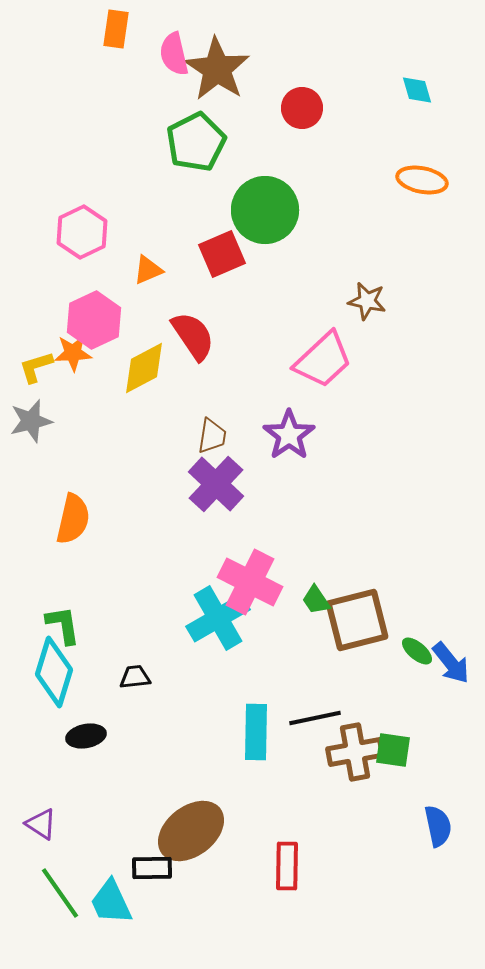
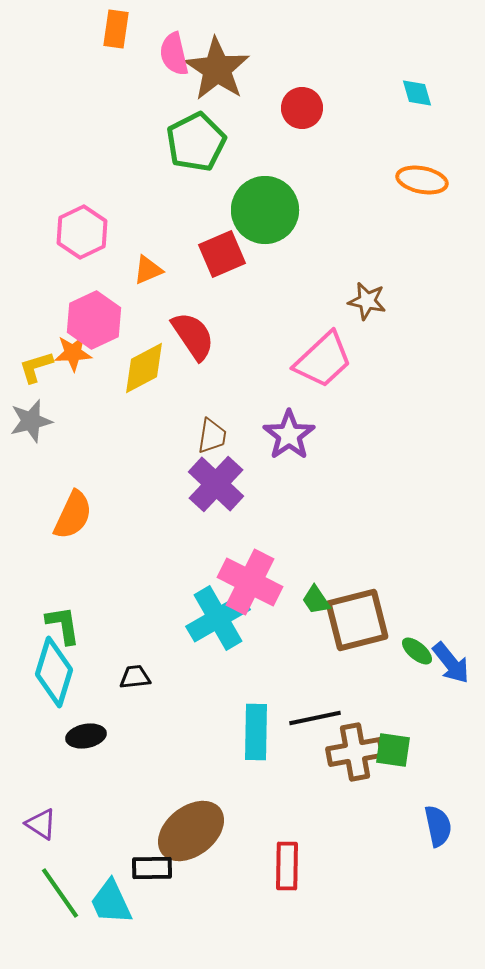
cyan diamond at (417, 90): moved 3 px down
orange semicircle at (73, 519): moved 4 px up; rotated 12 degrees clockwise
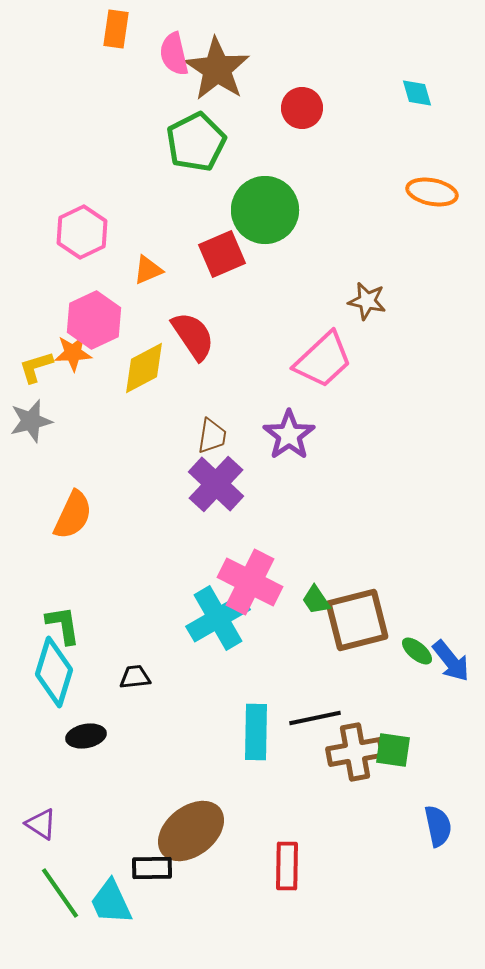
orange ellipse at (422, 180): moved 10 px right, 12 px down
blue arrow at (451, 663): moved 2 px up
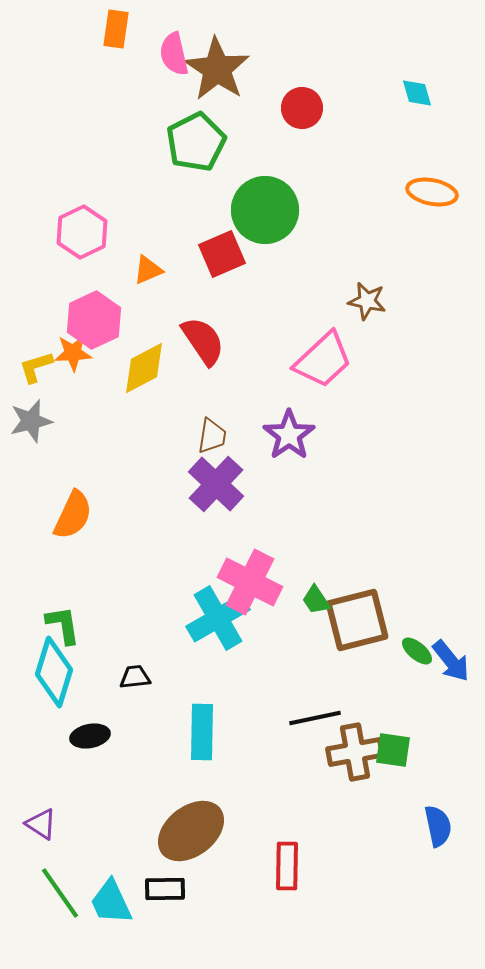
red semicircle at (193, 336): moved 10 px right, 5 px down
cyan rectangle at (256, 732): moved 54 px left
black ellipse at (86, 736): moved 4 px right
black rectangle at (152, 868): moved 13 px right, 21 px down
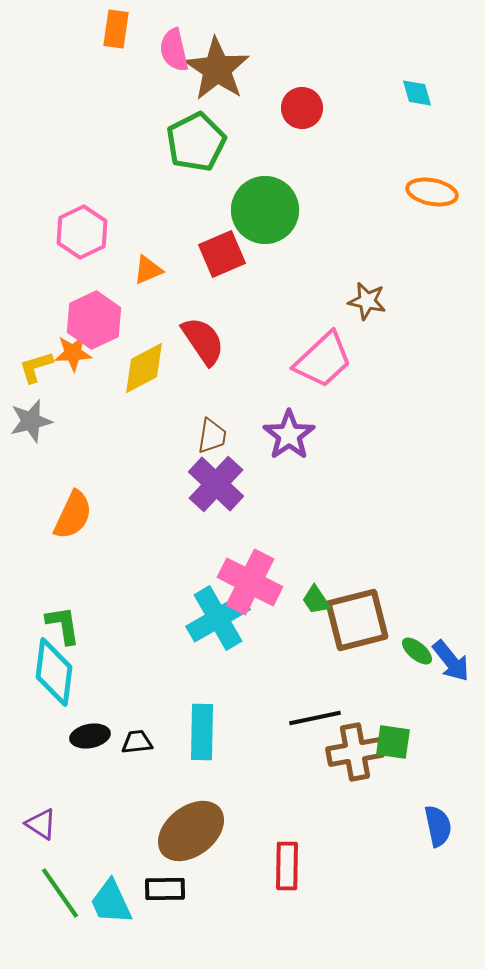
pink semicircle at (174, 54): moved 4 px up
cyan diamond at (54, 672): rotated 10 degrees counterclockwise
black trapezoid at (135, 677): moved 2 px right, 65 px down
green square at (393, 750): moved 8 px up
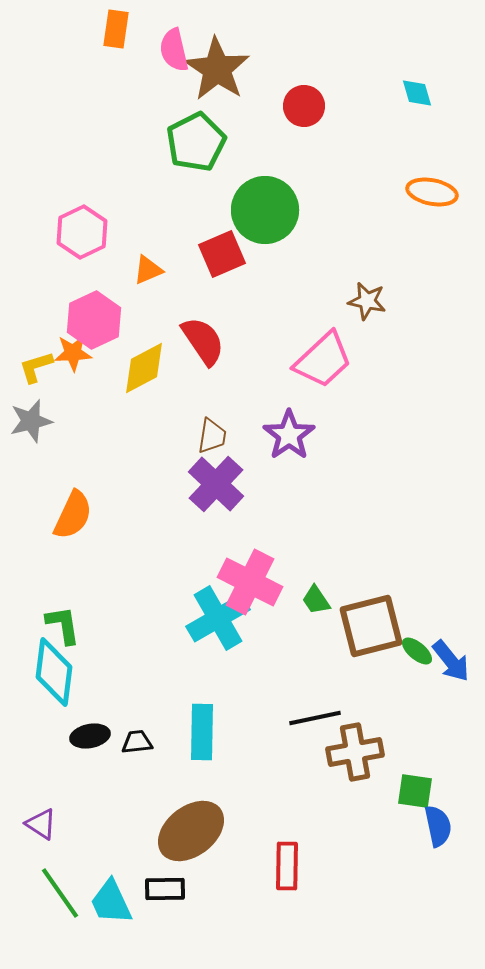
red circle at (302, 108): moved 2 px right, 2 px up
brown square at (357, 620): moved 14 px right, 6 px down
green square at (393, 742): moved 22 px right, 49 px down
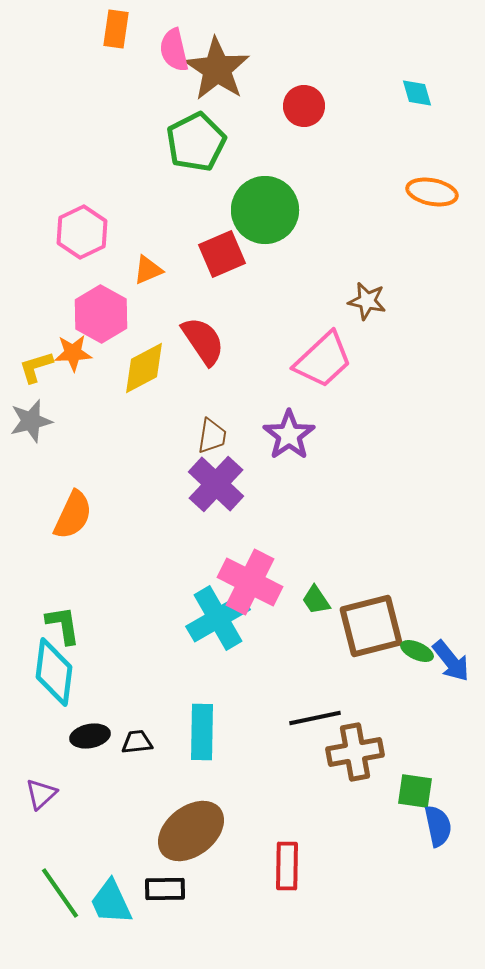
pink hexagon at (94, 320): moved 7 px right, 6 px up; rotated 6 degrees counterclockwise
green ellipse at (417, 651): rotated 16 degrees counterclockwise
purple triangle at (41, 824): moved 30 px up; rotated 44 degrees clockwise
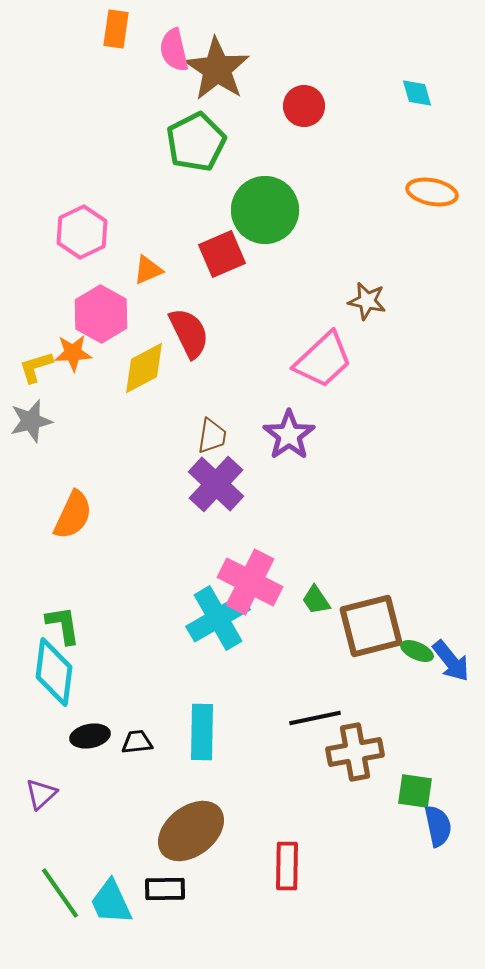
red semicircle at (203, 341): moved 14 px left, 8 px up; rotated 8 degrees clockwise
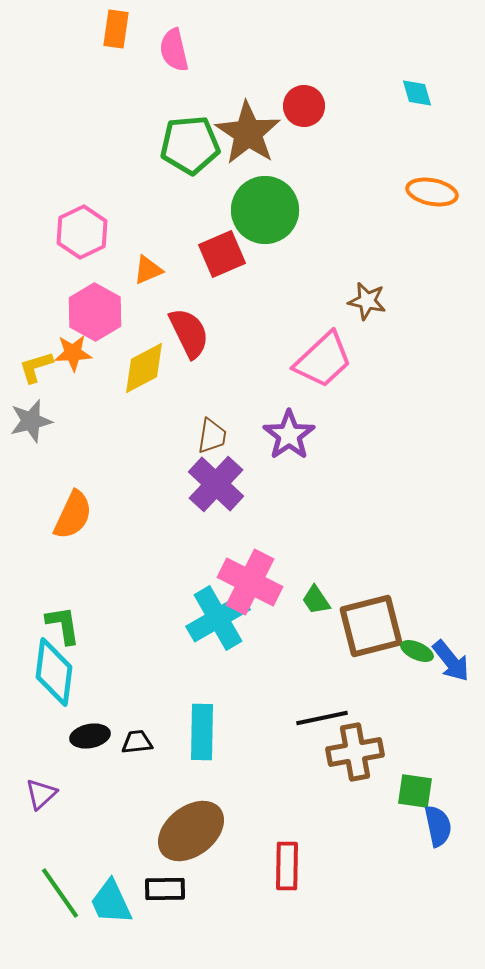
brown star at (217, 69): moved 31 px right, 64 px down
green pentagon at (196, 142): moved 6 px left, 3 px down; rotated 22 degrees clockwise
pink hexagon at (101, 314): moved 6 px left, 2 px up
black line at (315, 718): moved 7 px right
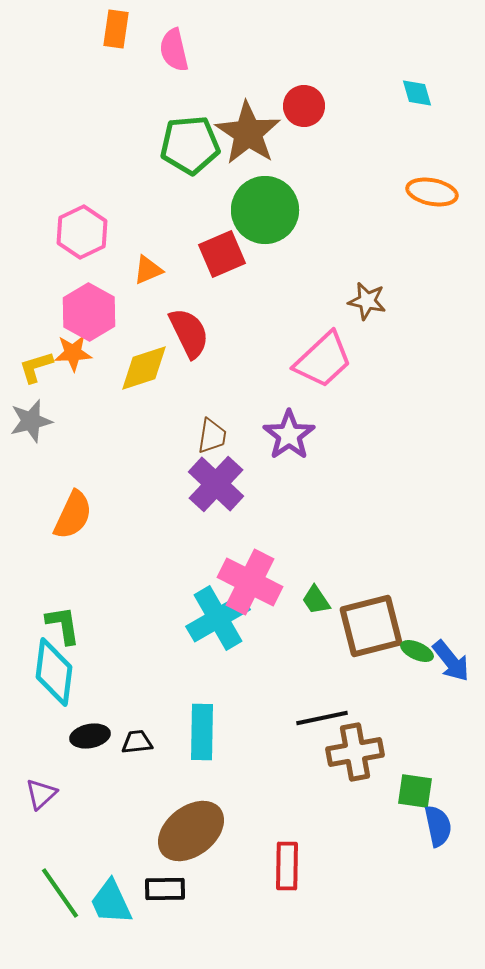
pink hexagon at (95, 312): moved 6 px left
yellow diamond at (144, 368): rotated 10 degrees clockwise
